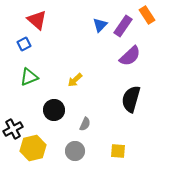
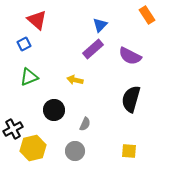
purple rectangle: moved 30 px left, 23 px down; rotated 15 degrees clockwise
purple semicircle: rotated 70 degrees clockwise
yellow arrow: rotated 56 degrees clockwise
yellow square: moved 11 px right
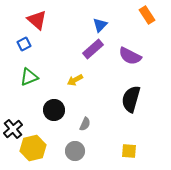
yellow arrow: rotated 42 degrees counterclockwise
black cross: rotated 12 degrees counterclockwise
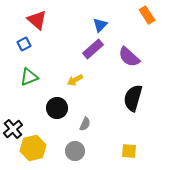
purple semicircle: moved 1 px left, 1 px down; rotated 15 degrees clockwise
black semicircle: moved 2 px right, 1 px up
black circle: moved 3 px right, 2 px up
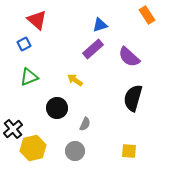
blue triangle: rotated 28 degrees clockwise
yellow arrow: rotated 63 degrees clockwise
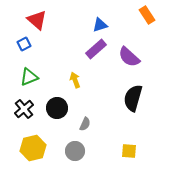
purple rectangle: moved 3 px right
yellow arrow: rotated 35 degrees clockwise
black cross: moved 11 px right, 20 px up
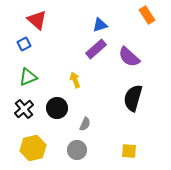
green triangle: moved 1 px left
gray circle: moved 2 px right, 1 px up
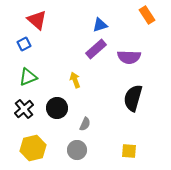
purple semicircle: rotated 40 degrees counterclockwise
